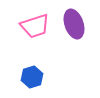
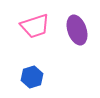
purple ellipse: moved 3 px right, 6 px down
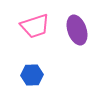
blue hexagon: moved 2 px up; rotated 15 degrees clockwise
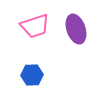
purple ellipse: moved 1 px left, 1 px up
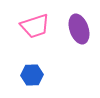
purple ellipse: moved 3 px right
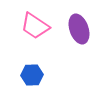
pink trapezoid: rotated 52 degrees clockwise
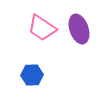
pink trapezoid: moved 7 px right, 2 px down
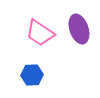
pink trapezoid: moved 2 px left, 5 px down
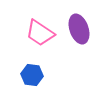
blue hexagon: rotated 10 degrees clockwise
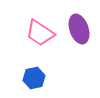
blue hexagon: moved 2 px right, 3 px down; rotated 20 degrees counterclockwise
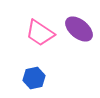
purple ellipse: rotated 32 degrees counterclockwise
